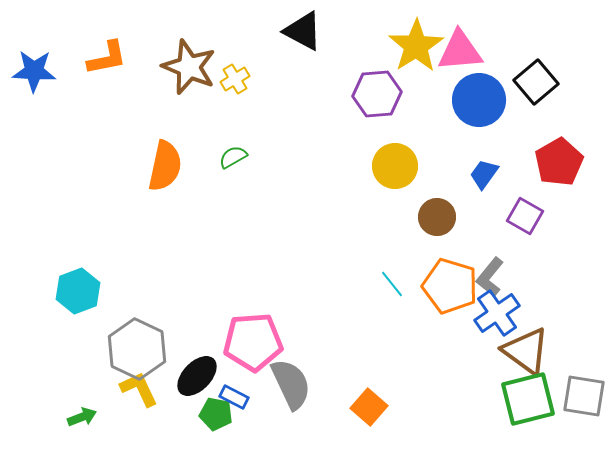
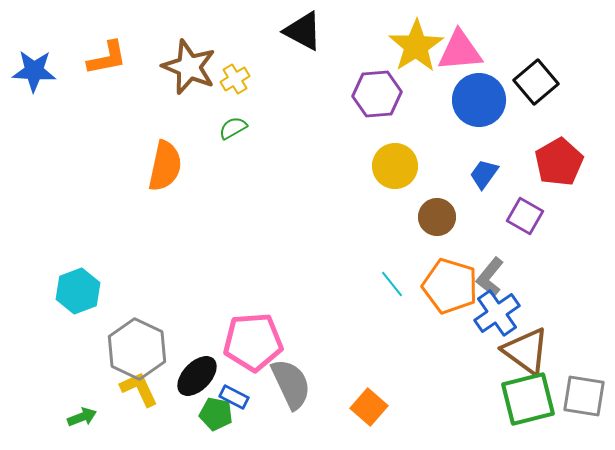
green semicircle: moved 29 px up
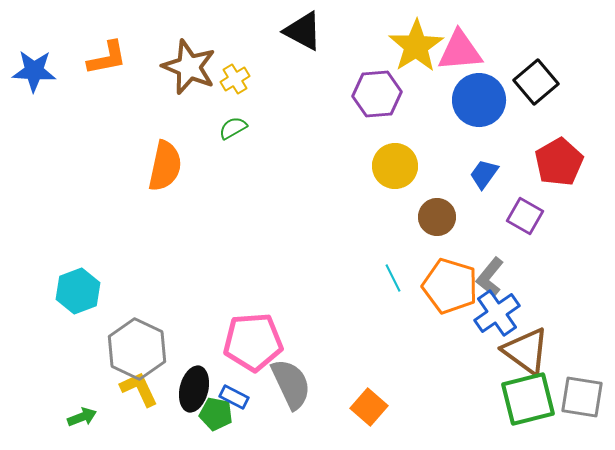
cyan line: moved 1 px right, 6 px up; rotated 12 degrees clockwise
black ellipse: moved 3 px left, 13 px down; rotated 30 degrees counterclockwise
gray square: moved 2 px left, 1 px down
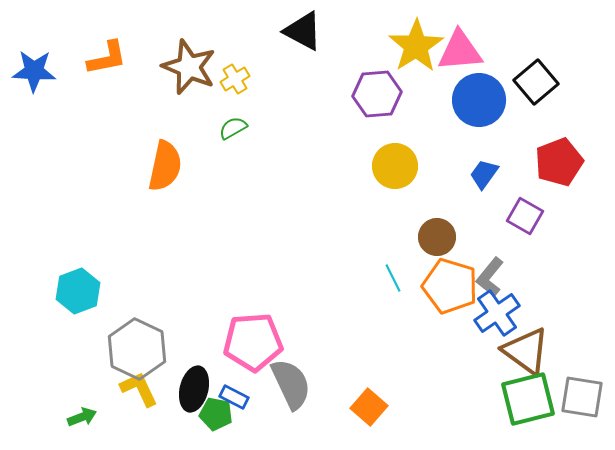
red pentagon: rotated 9 degrees clockwise
brown circle: moved 20 px down
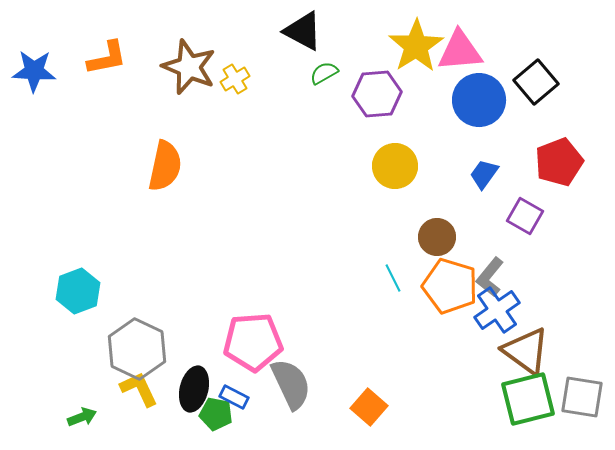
green semicircle: moved 91 px right, 55 px up
blue cross: moved 3 px up
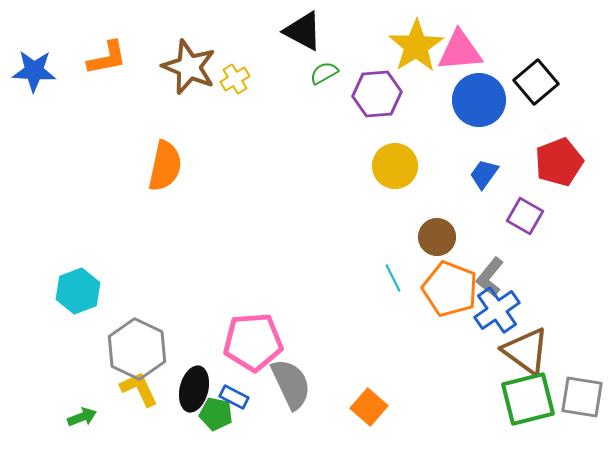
orange pentagon: moved 3 px down; rotated 4 degrees clockwise
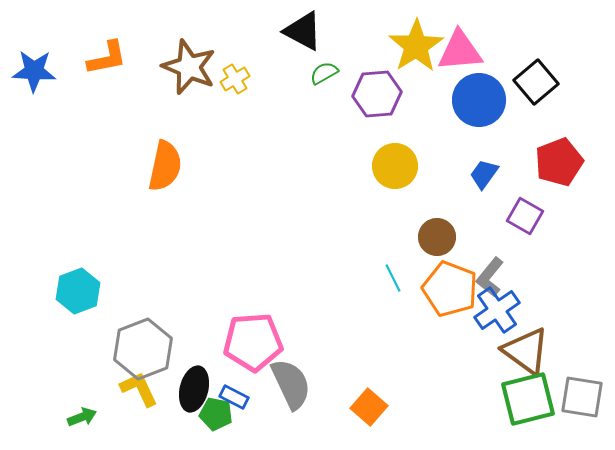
gray hexagon: moved 6 px right; rotated 14 degrees clockwise
